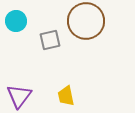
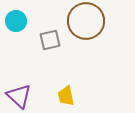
purple triangle: rotated 24 degrees counterclockwise
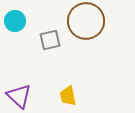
cyan circle: moved 1 px left
yellow trapezoid: moved 2 px right
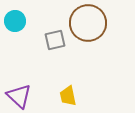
brown circle: moved 2 px right, 2 px down
gray square: moved 5 px right
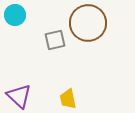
cyan circle: moved 6 px up
yellow trapezoid: moved 3 px down
